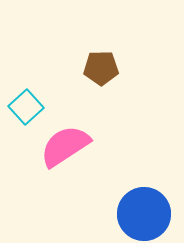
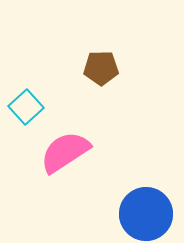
pink semicircle: moved 6 px down
blue circle: moved 2 px right
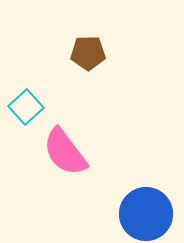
brown pentagon: moved 13 px left, 15 px up
pink semicircle: rotated 94 degrees counterclockwise
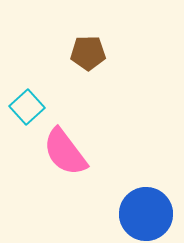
cyan square: moved 1 px right
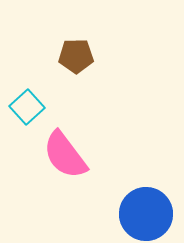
brown pentagon: moved 12 px left, 3 px down
pink semicircle: moved 3 px down
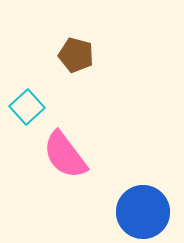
brown pentagon: moved 1 px up; rotated 16 degrees clockwise
blue circle: moved 3 px left, 2 px up
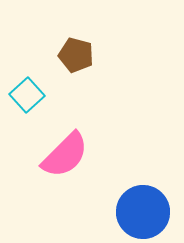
cyan square: moved 12 px up
pink semicircle: rotated 98 degrees counterclockwise
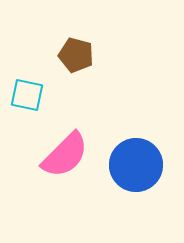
cyan square: rotated 36 degrees counterclockwise
blue circle: moved 7 px left, 47 px up
